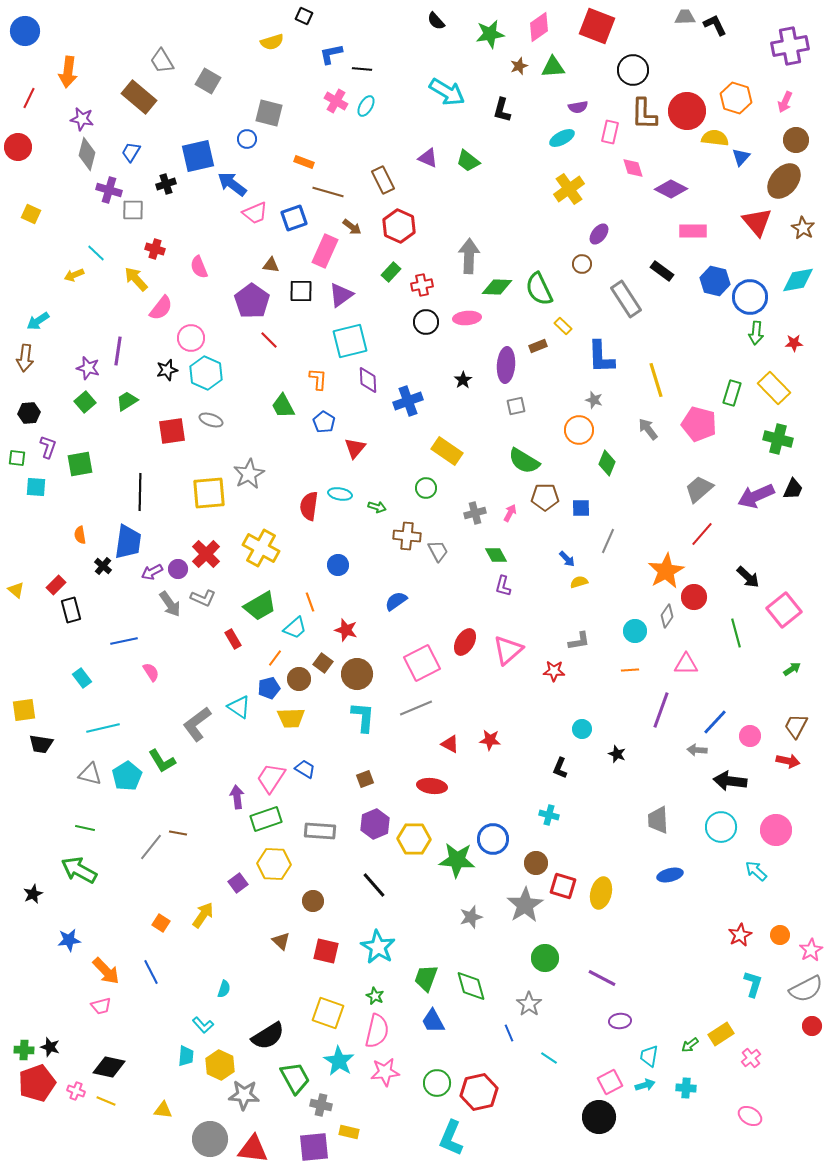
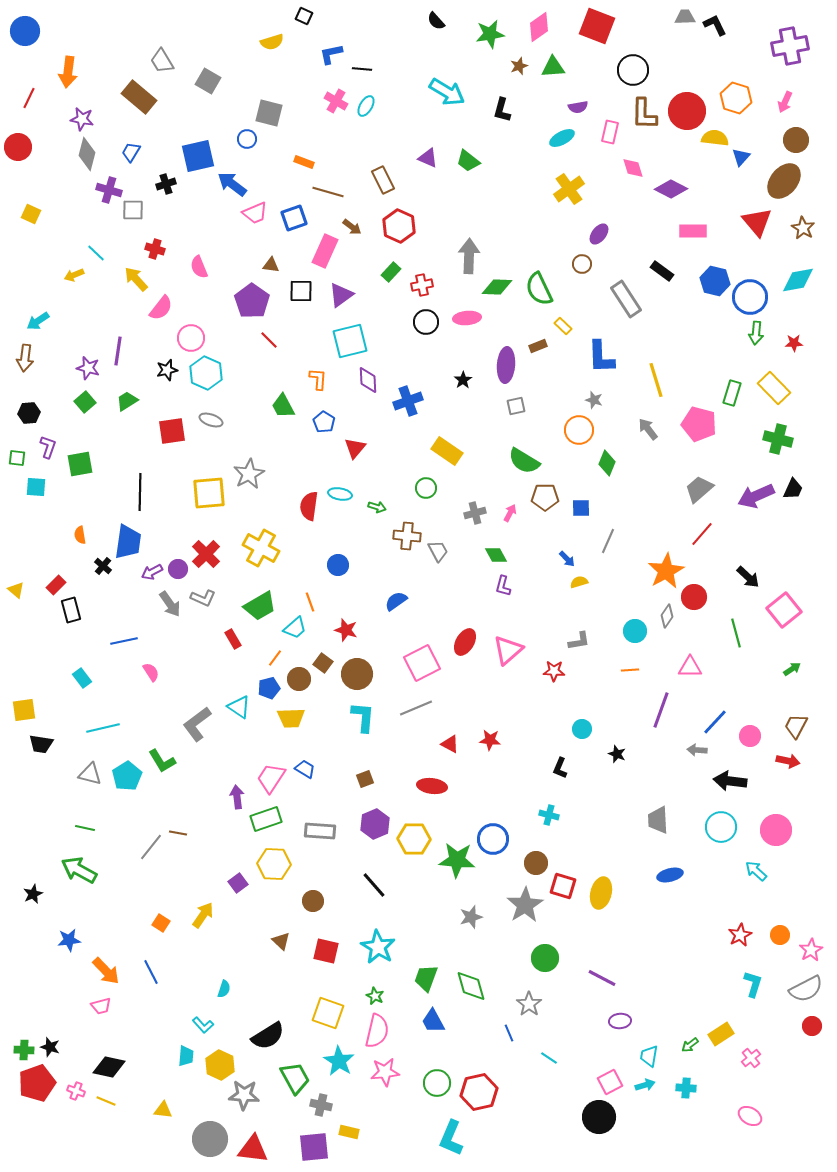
pink triangle at (686, 664): moved 4 px right, 3 px down
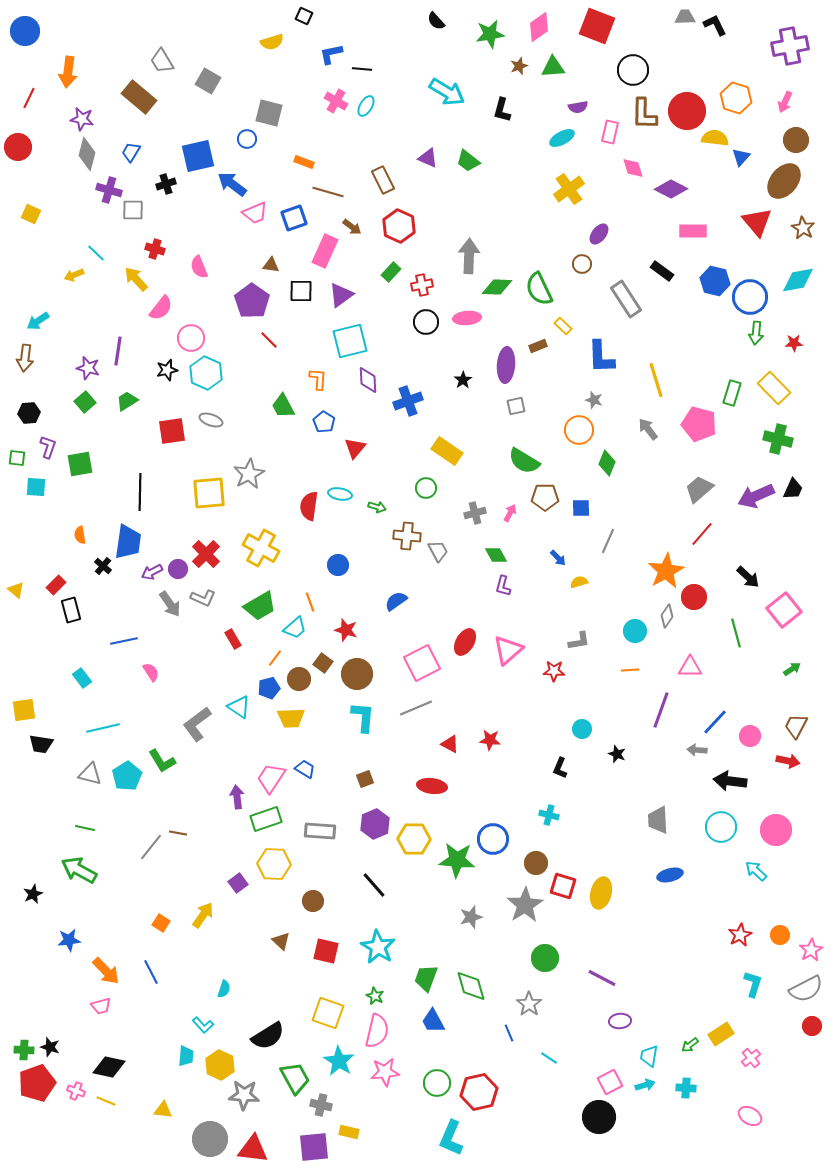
blue arrow at (567, 559): moved 9 px left, 1 px up
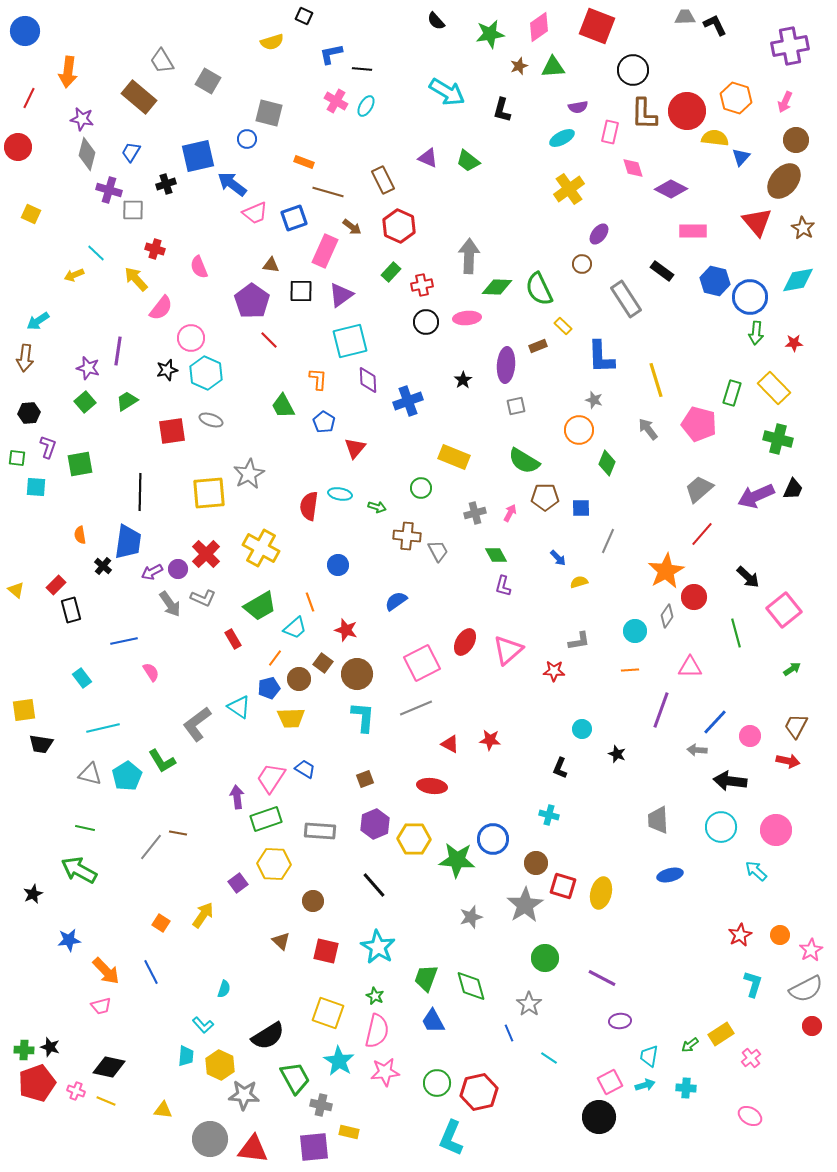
yellow rectangle at (447, 451): moved 7 px right, 6 px down; rotated 12 degrees counterclockwise
green circle at (426, 488): moved 5 px left
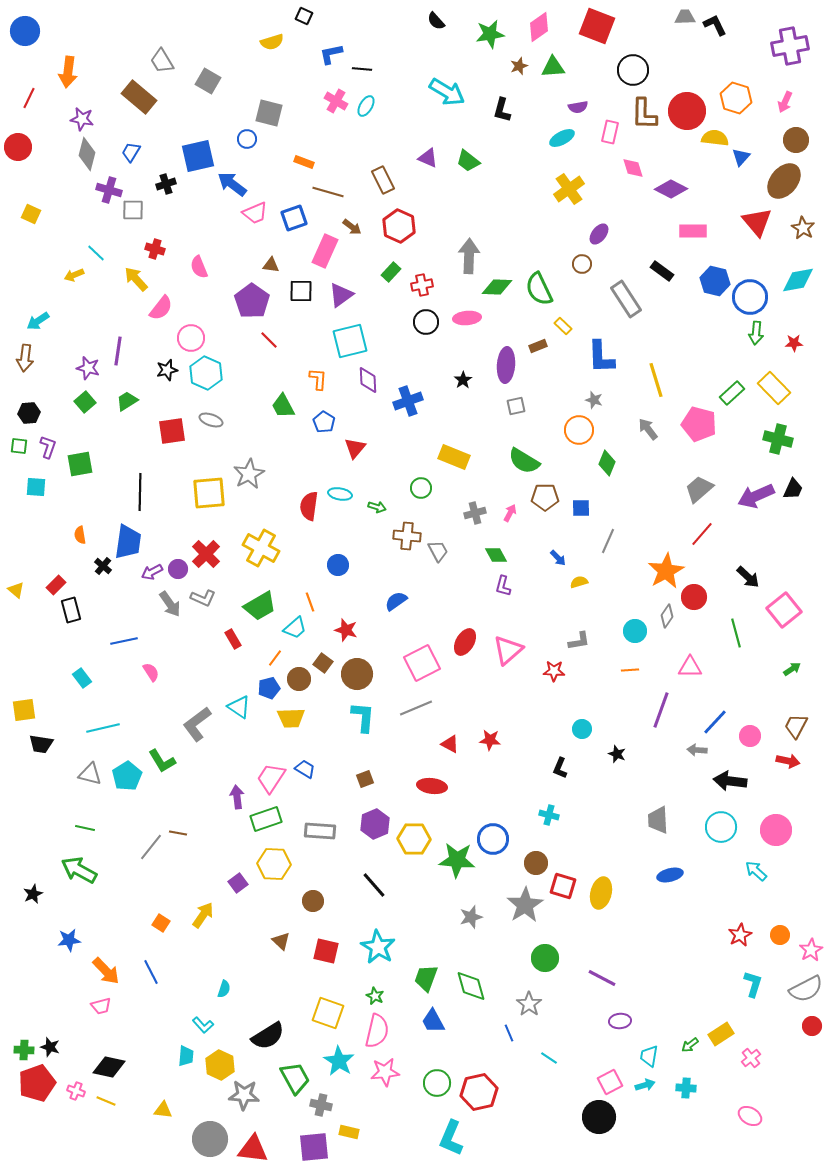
green rectangle at (732, 393): rotated 30 degrees clockwise
green square at (17, 458): moved 2 px right, 12 px up
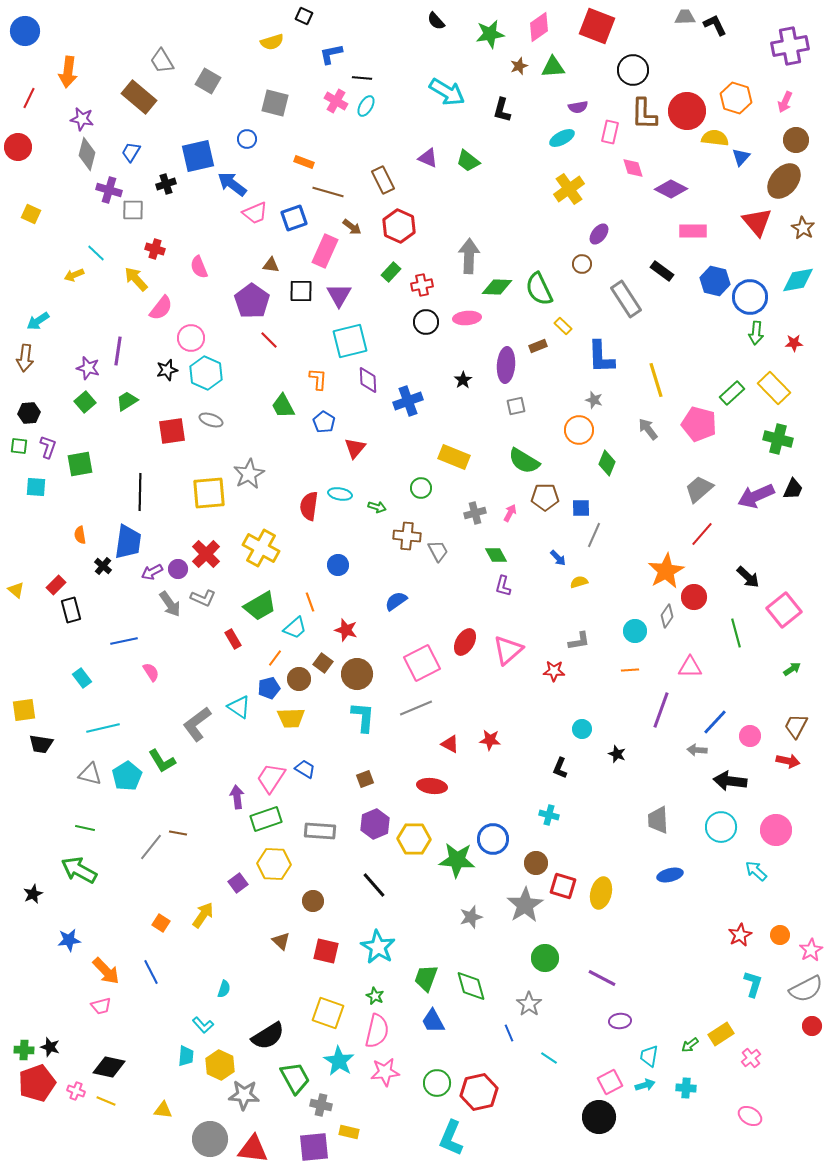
black line at (362, 69): moved 9 px down
gray square at (269, 113): moved 6 px right, 10 px up
purple triangle at (341, 295): moved 2 px left; rotated 24 degrees counterclockwise
gray line at (608, 541): moved 14 px left, 6 px up
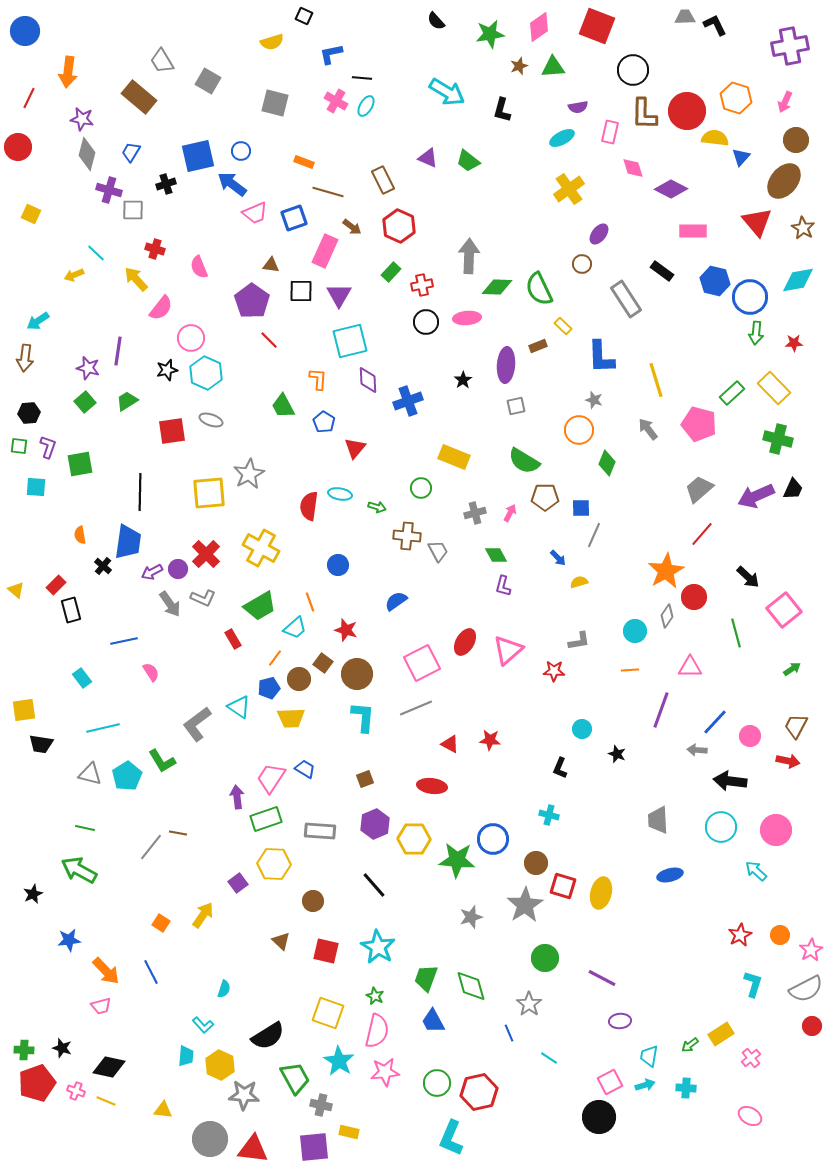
blue circle at (247, 139): moved 6 px left, 12 px down
black star at (50, 1047): moved 12 px right, 1 px down
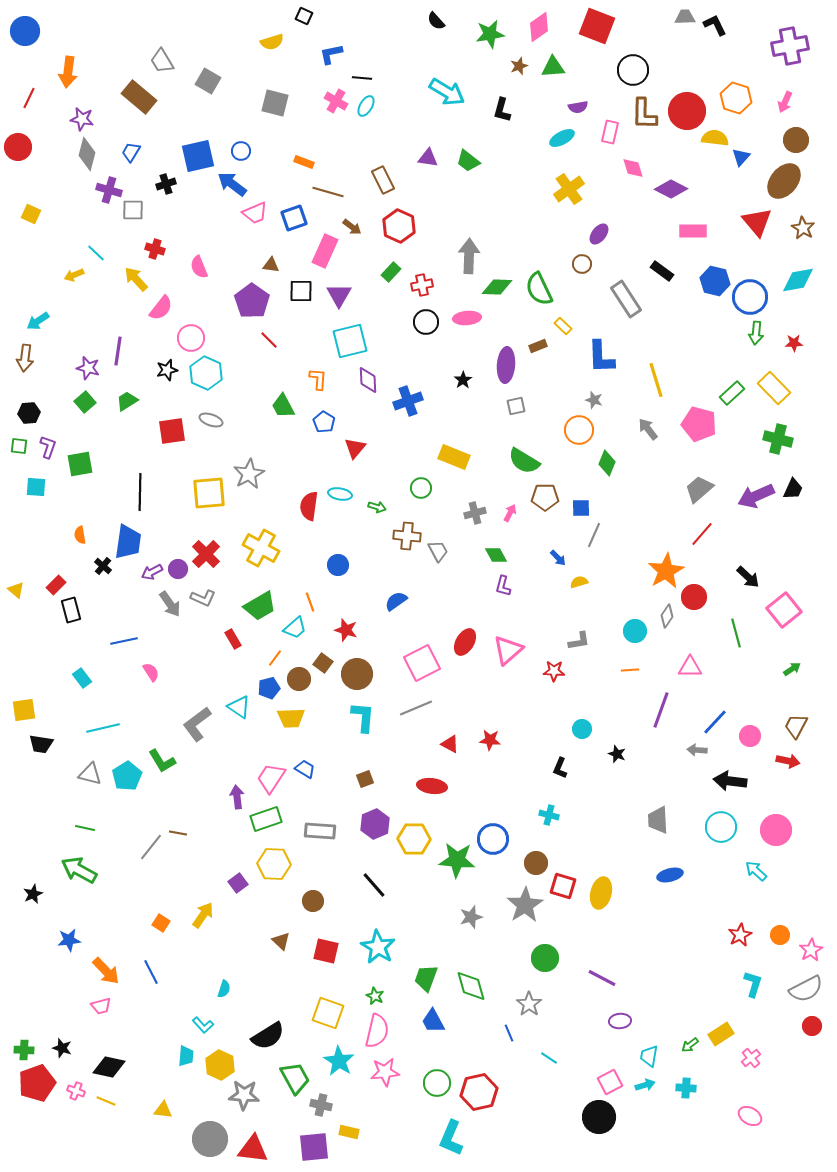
purple triangle at (428, 158): rotated 15 degrees counterclockwise
